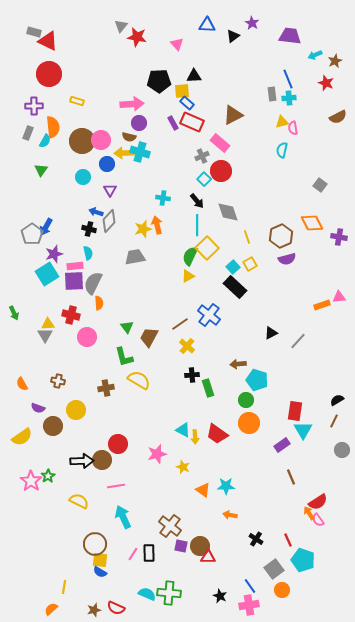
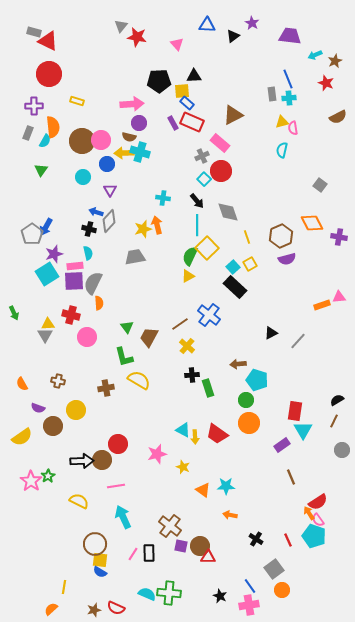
cyan pentagon at (303, 560): moved 11 px right, 24 px up
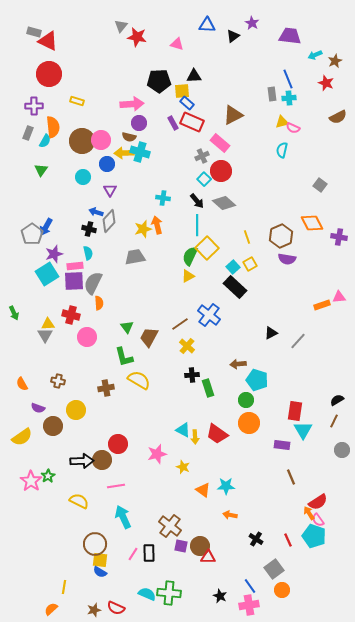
pink triangle at (177, 44): rotated 32 degrees counterclockwise
pink semicircle at (293, 128): rotated 56 degrees counterclockwise
gray diamond at (228, 212): moved 4 px left, 9 px up; rotated 30 degrees counterclockwise
purple semicircle at (287, 259): rotated 24 degrees clockwise
purple rectangle at (282, 445): rotated 42 degrees clockwise
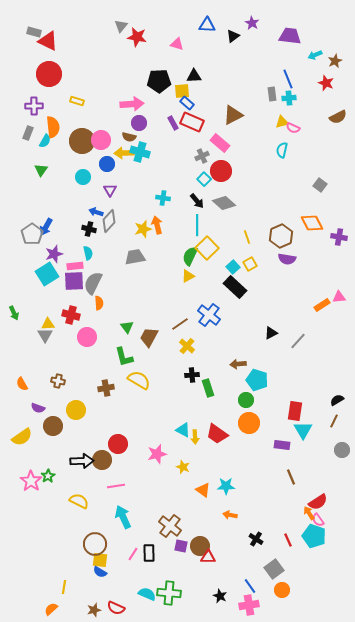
orange rectangle at (322, 305): rotated 14 degrees counterclockwise
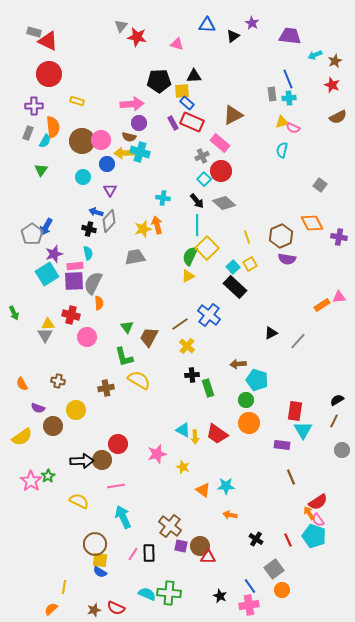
red star at (326, 83): moved 6 px right, 2 px down
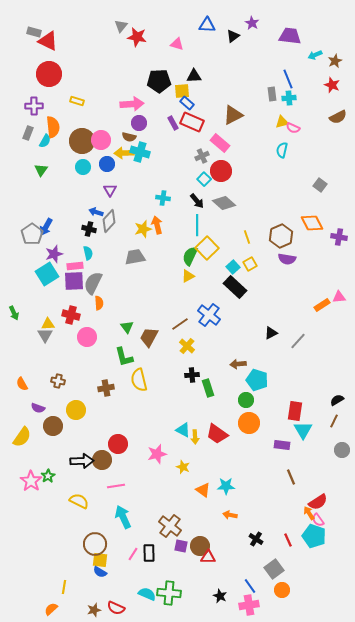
cyan circle at (83, 177): moved 10 px up
yellow semicircle at (139, 380): rotated 135 degrees counterclockwise
yellow semicircle at (22, 437): rotated 20 degrees counterclockwise
